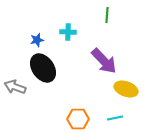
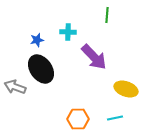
purple arrow: moved 10 px left, 4 px up
black ellipse: moved 2 px left, 1 px down
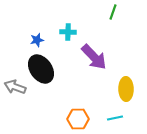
green line: moved 6 px right, 3 px up; rotated 14 degrees clockwise
yellow ellipse: rotated 70 degrees clockwise
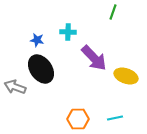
blue star: rotated 24 degrees clockwise
purple arrow: moved 1 px down
yellow ellipse: moved 13 px up; rotated 70 degrees counterclockwise
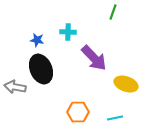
black ellipse: rotated 12 degrees clockwise
yellow ellipse: moved 8 px down
gray arrow: rotated 10 degrees counterclockwise
orange hexagon: moved 7 px up
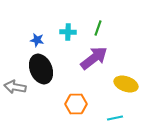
green line: moved 15 px left, 16 px down
purple arrow: rotated 84 degrees counterclockwise
orange hexagon: moved 2 px left, 8 px up
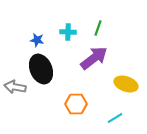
cyan line: rotated 21 degrees counterclockwise
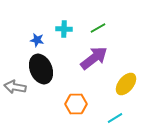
green line: rotated 42 degrees clockwise
cyan cross: moved 4 px left, 3 px up
yellow ellipse: rotated 70 degrees counterclockwise
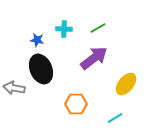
gray arrow: moved 1 px left, 1 px down
